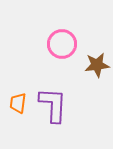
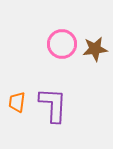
brown star: moved 2 px left, 16 px up
orange trapezoid: moved 1 px left, 1 px up
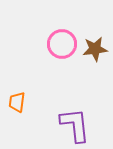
purple L-shape: moved 22 px right, 20 px down; rotated 9 degrees counterclockwise
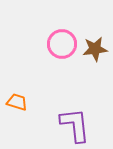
orange trapezoid: rotated 100 degrees clockwise
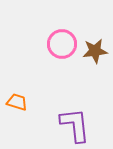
brown star: moved 2 px down
